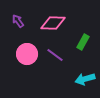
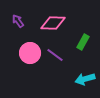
pink circle: moved 3 px right, 1 px up
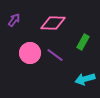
purple arrow: moved 4 px left, 1 px up; rotated 72 degrees clockwise
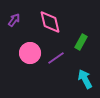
pink diamond: moved 3 px left, 1 px up; rotated 75 degrees clockwise
green rectangle: moved 2 px left
purple line: moved 1 px right, 3 px down; rotated 72 degrees counterclockwise
cyan arrow: rotated 78 degrees clockwise
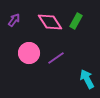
pink diamond: rotated 20 degrees counterclockwise
green rectangle: moved 5 px left, 21 px up
pink circle: moved 1 px left
cyan arrow: moved 2 px right
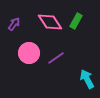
purple arrow: moved 4 px down
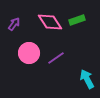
green rectangle: moved 1 px right, 1 px up; rotated 42 degrees clockwise
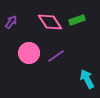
purple arrow: moved 3 px left, 2 px up
purple line: moved 2 px up
